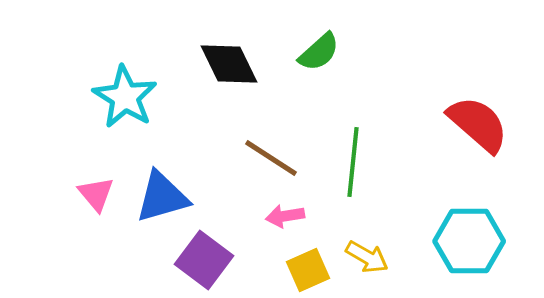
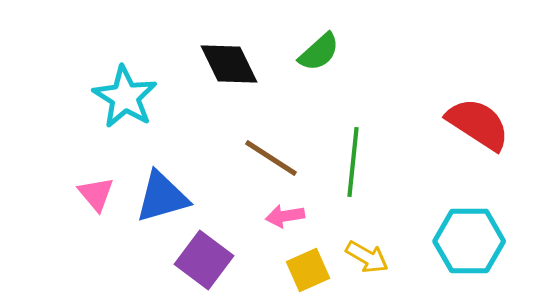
red semicircle: rotated 8 degrees counterclockwise
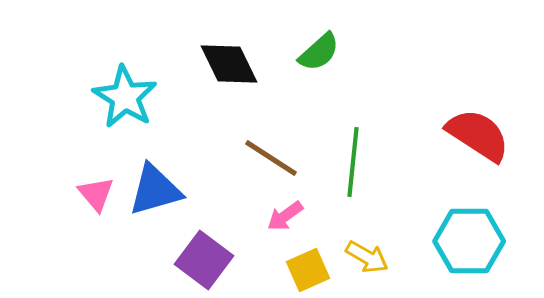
red semicircle: moved 11 px down
blue triangle: moved 7 px left, 7 px up
pink arrow: rotated 27 degrees counterclockwise
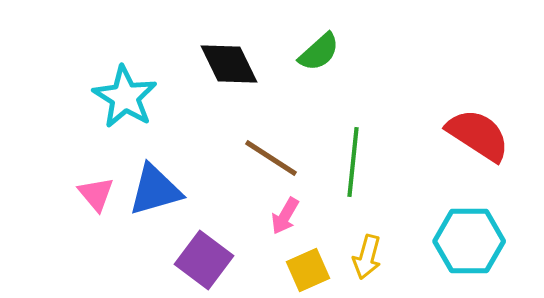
pink arrow: rotated 24 degrees counterclockwise
yellow arrow: rotated 75 degrees clockwise
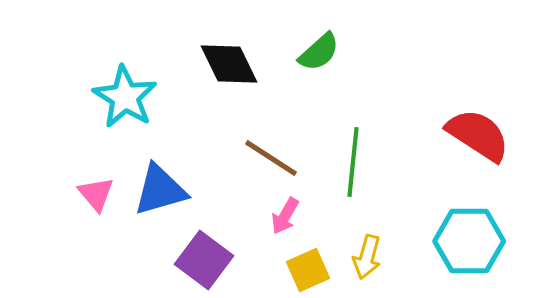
blue triangle: moved 5 px right
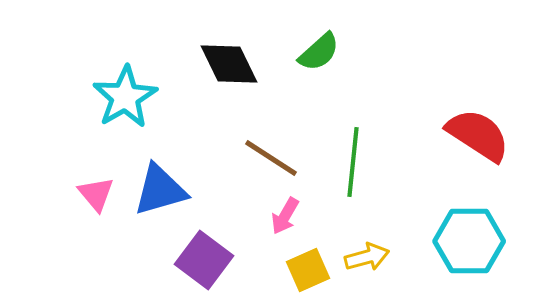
cyan star: rotated 10 degrees clockwise
yellow arrow: rotated 120 degrees counterclockwise
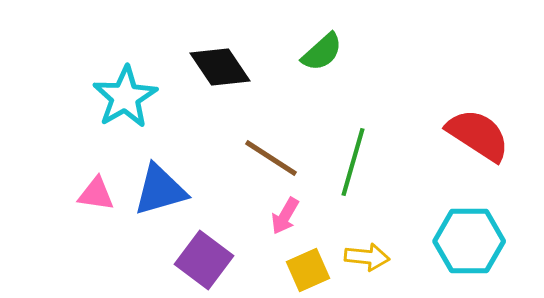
green semicircle: moved 3 px right
black diamond: moved 9 px left, 3 px down; rotated 8 degrees counterclockwise
green line: rotated 10 degrees clockwise
pink triangle: rotated 42 degrees counterclockwise
yellow arrow: rotated 21 degrees clockwise
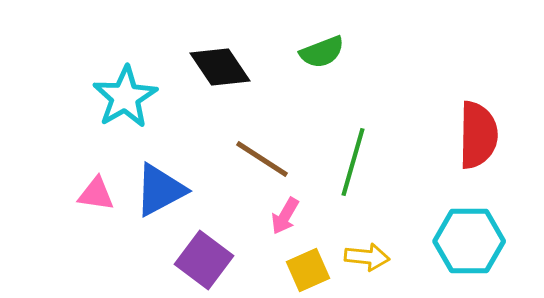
green semicircle: rotated 21 degrees clockwise
red semicircle: rotated 58 degrees clockwise
brown line: moved 9 px left, 1 px down
blue triangle: rotated 12 degrees counterclockwise
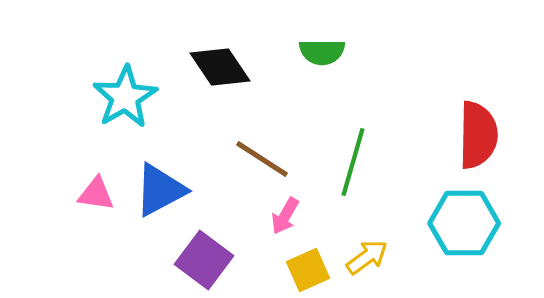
green semicircle: rotated 21 degrees clockwise
cyan hexagon: moved 5 px left, 18 px up
yellow arrow: rotated 42 degrees counterclockwise
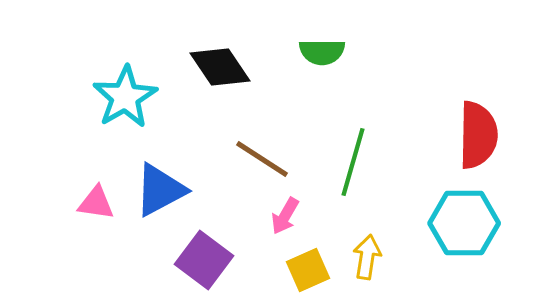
pink triangle: moved 9 px down
yellow arrow: rotated 45 degrees counterclockwise
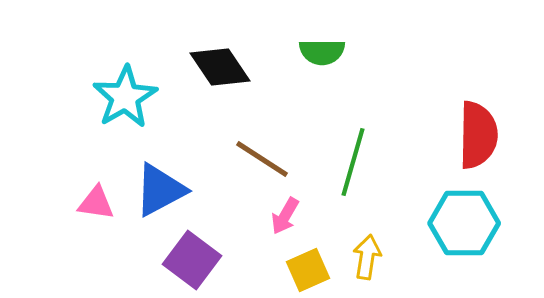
purple square: moved 12 px left
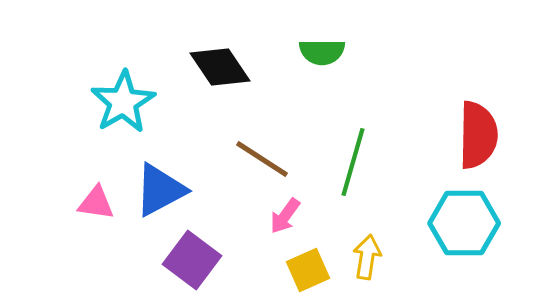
cyan star: moved 2 px left, 5 px down
pink arrow: rotated 6 degrees clockwise
